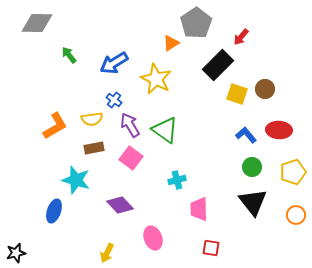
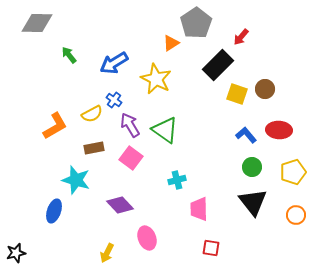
yellow semicircle: moved 5 px up; rotated 20 degrees counterclockwise
pink ellipse: moved 6 px left
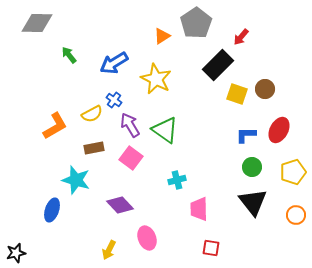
orange triangle: moved 9 px left, 7 px up
red ellipse: rotated 65 degrees counterclockwise
blue L-shape: rotated 50 degrees counterclockwise
blue ellipse: moved 2 px left, 1 px up
yellow arrow: moved 2 px right, 3 px up
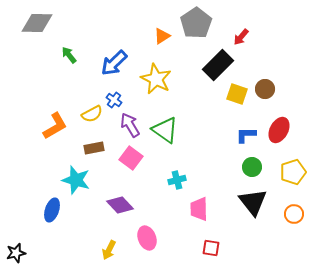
blue arrow: rotated 12 degrees counterclockwise
orange circle: moved 2 px left, 1 px up
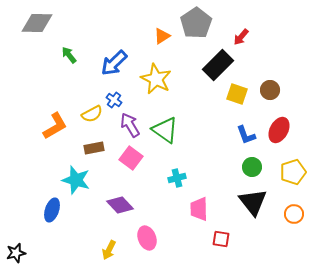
brown circle: moved 5 px right, 1 px down
blue L-shape: rotated 110 degrees counterclockwise
cyan cross: moved 2 px up
red square: moved 10 px right, 9 px up
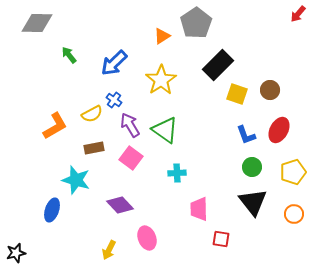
red arrow: moved 57 px right, 23 px up
yellow star: moved 5 px right, 1 px down; rotated 12 degrees clockwise
cyan cross: moved 5 px up; rotated 12 degrees clockwise
